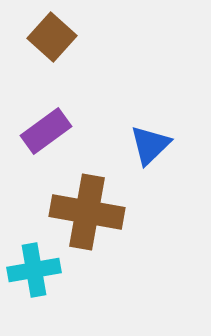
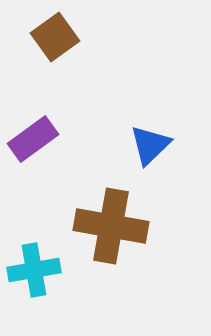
brown square: moved 3 px right; rotated 12 degrees clockwise
purple rectangle: moved 13 px left, 8 px down
brown cross: moved 24 px right, 14 px down
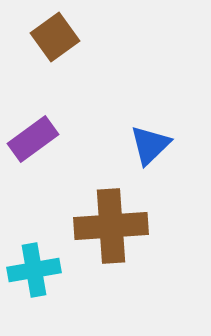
brown cross: rotated 14 degrees counterclockwise
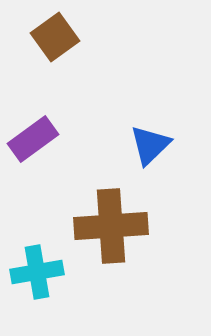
cyan cross: moved 3 px right, 2 px down
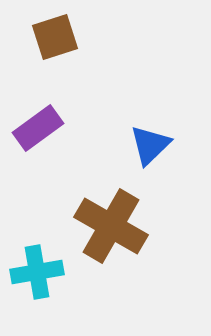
brown square: rotated 18 degrees clockwise
purple rectangle: moved 5 px right, 11 px up
brown cross: rotated 34 degrees clockwise
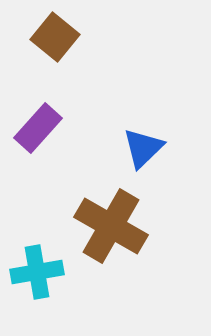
brown square: rotated 33 degrees counterclockwise
purple rectangle: rotated 12 degrees counterclockwise
blue triangle: moved 7 px left, 3 px down
